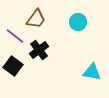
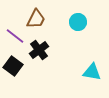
brown trapezoid: rotated 10 degrees counterclockwise
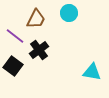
cyan circle: moved 9 px left, 9 px up
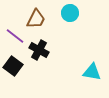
cyan circle: moved 1 px right
black cross: rotated 24 degrees counterclockwise
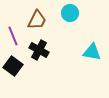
brown trapezoid: moved 1 px right, 1 px down
purple line: moved 2 px left; rotated 30 degrees clockwise
cyan triangle: moved 20 px up
